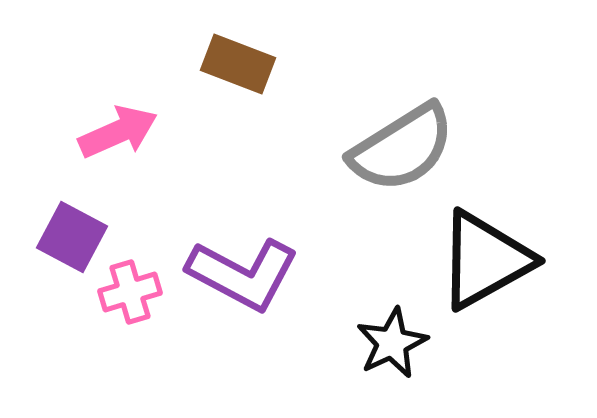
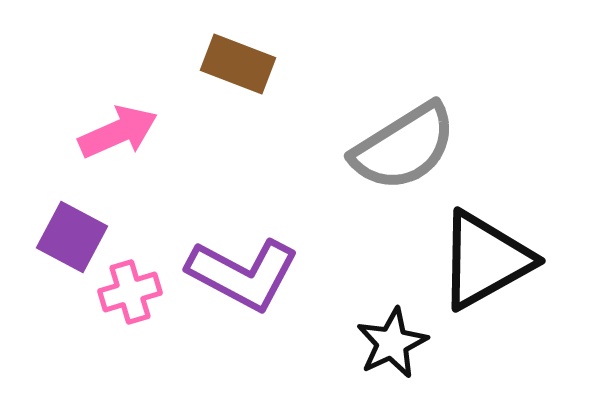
gray semicircle: moved 2 px right, 1 px up
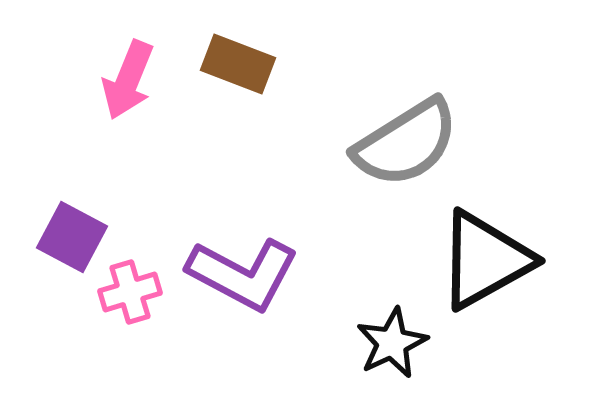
pink arrow: moved 10 px right, 52 px up; rotated 136 degrees clockwise
gray semicircle: moved 2 px right, 4 px up
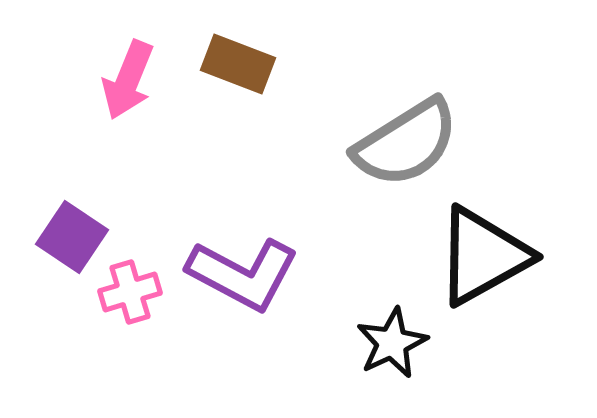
purple square: rotated 6 degrees clockwise
black triangle: moved 2 px left, 4 px up
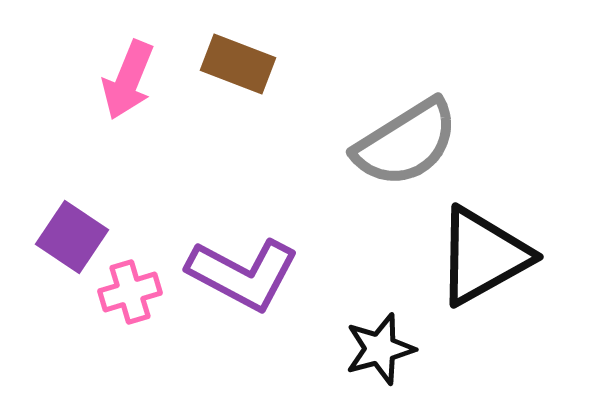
black star: moved 12 px left, 6 px down; rotated 10 degrees clockwise
